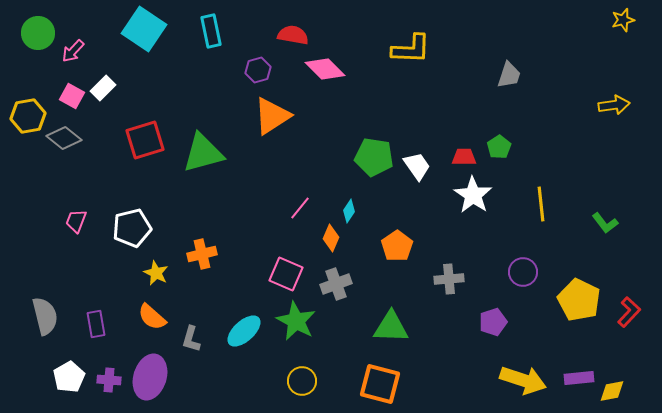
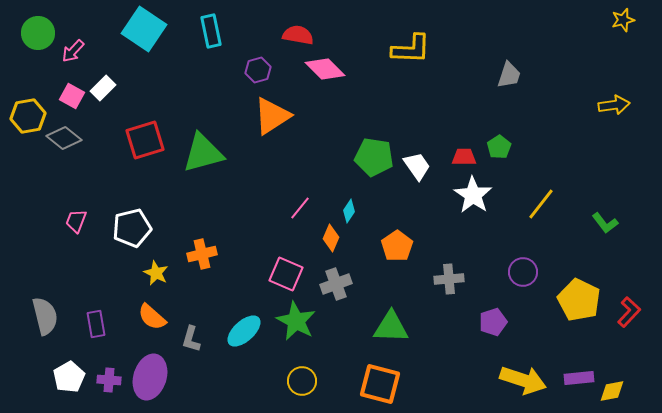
red semicircle at (293, 35): moved 5 px right
yellow line at (541, 204): rotated 44 degrees clockwise
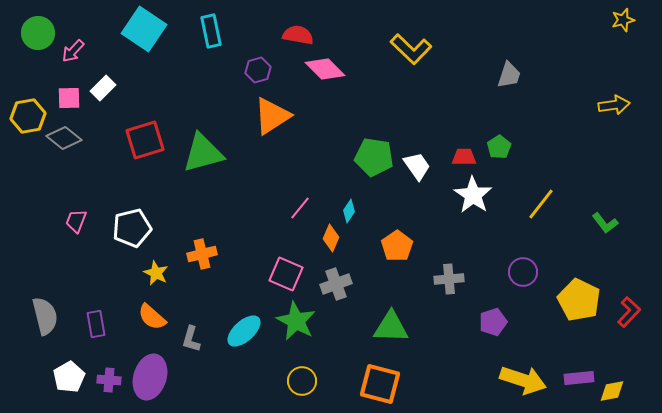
yellow L-shape at (411, 49): rotated 42 degrees clockwise
pink square at (72, 96): moved 3 px left, 2 px down; rotated 30 degrees counterclockwise
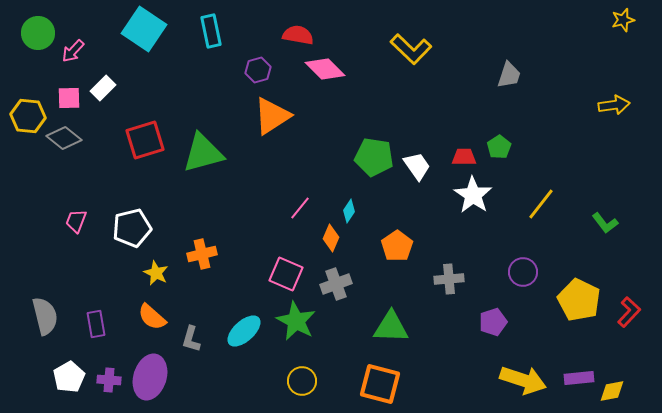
yellow hexagon at (28, 116): rotated 16 degrees clockwise
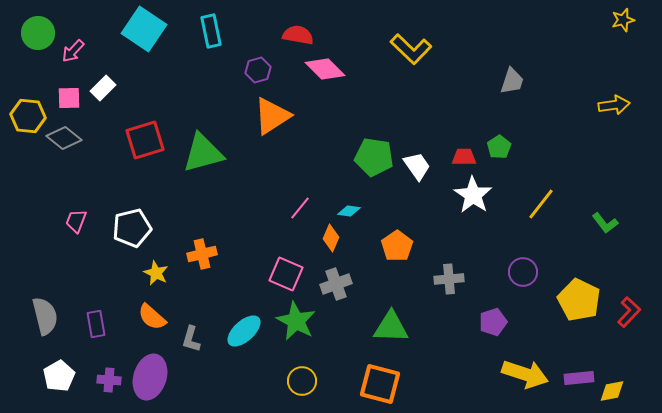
gray trapezoid at (509, 75): moved 3 px right, 6 px down
cyan diamond at (349, 211): rotated 65 degrees clockwise
white pentagon at (69, 377): moved 10 px left, 1 px up
yellow arrow at (523, 380): moved 2 px right, 6 px up
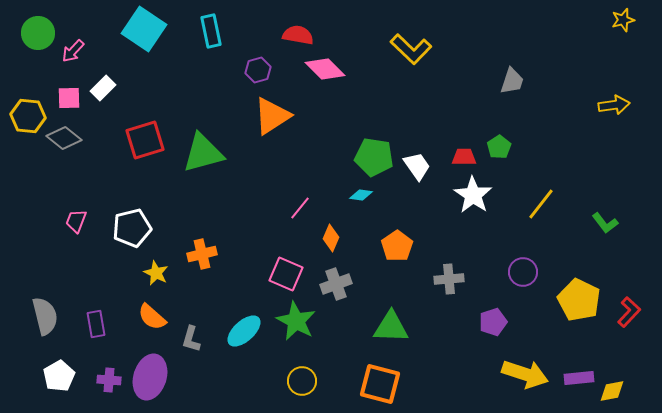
cyan diamond at (349, 211): moved 12 px right, 16 px up
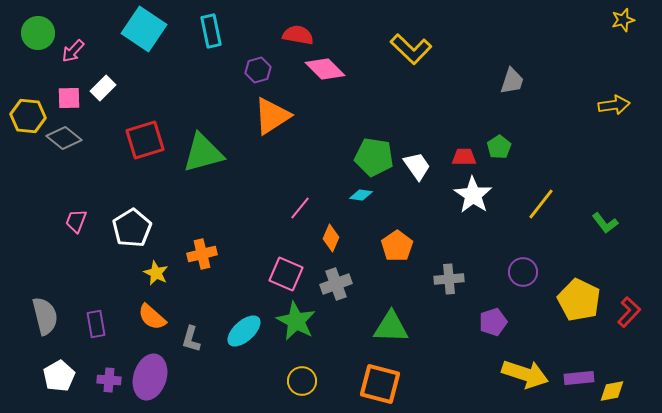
white pentagon at (132, 228): rotated 18 degrees counterclockwise
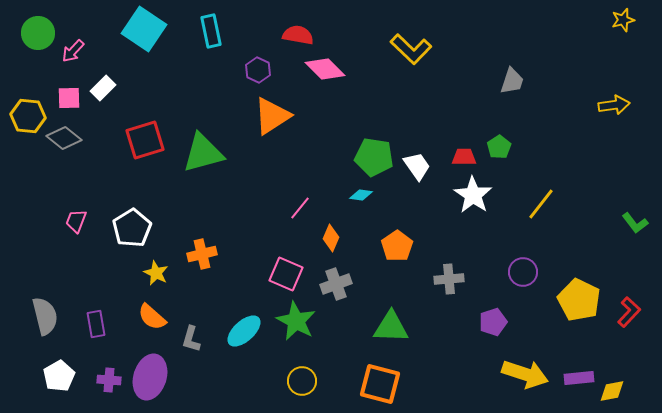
purple hexagon at (258, 70): rotated 20 degrees counterclockwise
green L-shape at (605, 223): moved 30 px right
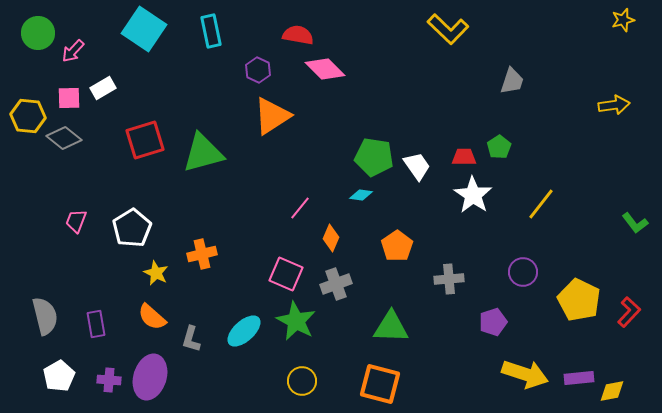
yellow L-shape at (411, 49): moved 37 px right, 20 px up
white rectangle at (103, 88): rotated 15 degrees clockwise
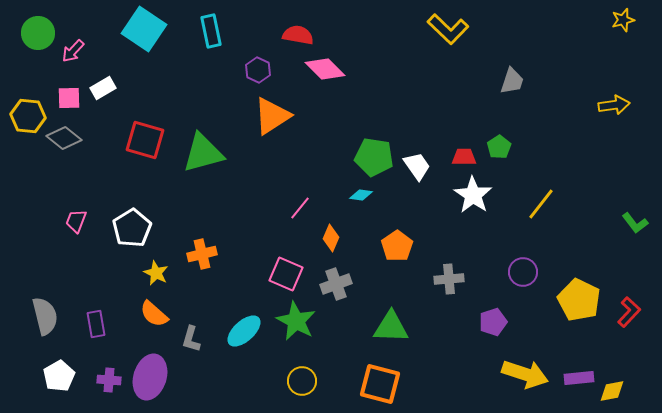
red square at (145, 140): rotated 33 degrees clockwise
orange semicircle at (152, 317): moved 2 px right, 3 px up
